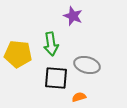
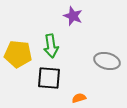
green arrow: moved 2 px down
gray ellipse: moved 20 px right, 4 px up
black square: moved 7 px left
orange semicircle: moved 1 px down
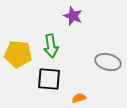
gray ellipse: moved 1 px right, 1 px down
black square: moved 1 px down
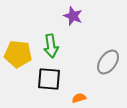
gray ellipse: rotated 70 degrees counterclockwise
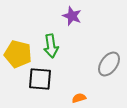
purple star: moved 1 px left
yellow pentagon: rotated 8 degrees clockwise
gray ellipse: moved 1 px right, 2 px down
black square: moved 9 px left
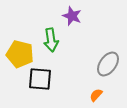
green arrow: moved 6 px up
yellow pentagon: moved 2 px right
gray ellipse: moved 1 px left
orange semicircle: moved 17 px right, 3 px up; rotated 32 degrees counterclockwise
